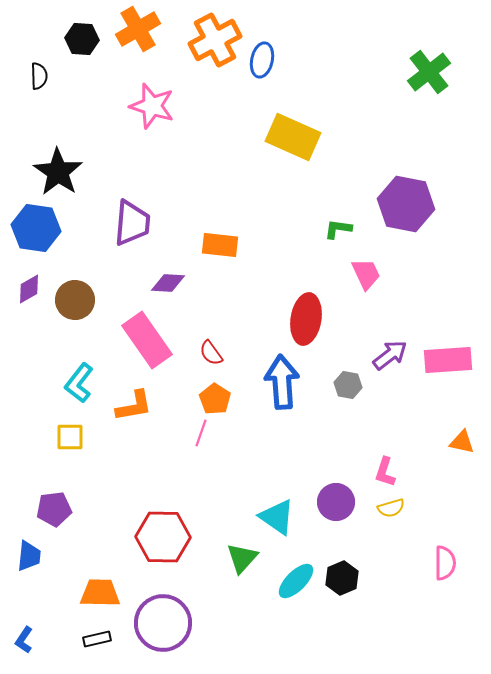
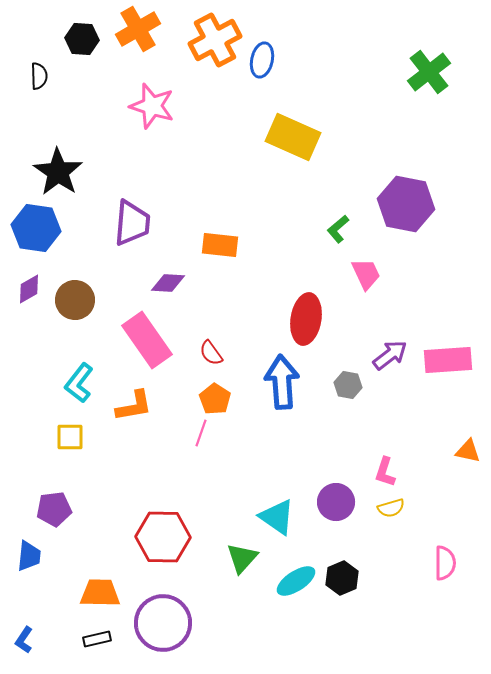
green L-shape at (338, 229): rotated 48 degrees counterclockwise
orange triangle at (462, 442): moved 6 px right, 9 px down
cyan ellipse at (296, 581): rotated 12 degrees clockwise
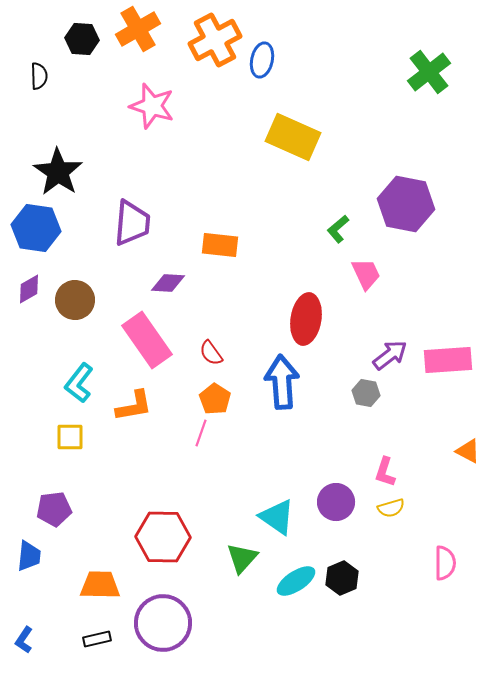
gray hexagon at (348, 385): moved 18 px right, 8 px down
orange triangle at (468, 451): rotated 16 degrees clockwise
orange trapezoid at (100, 593): moved 8 px up
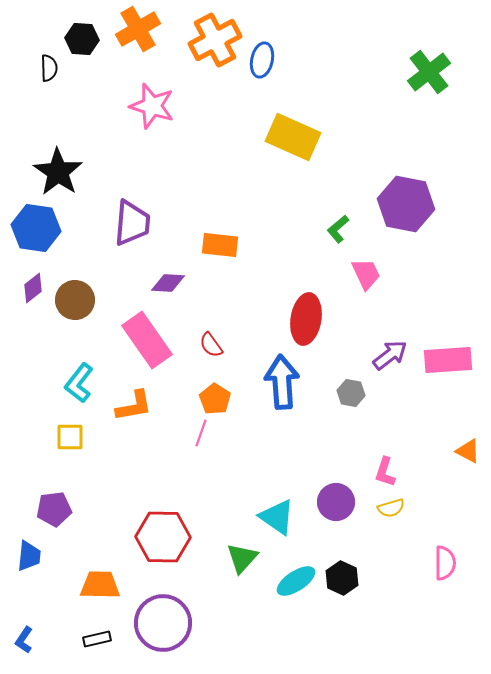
black semicircle at (39, 76): moved 10 px right, 8 px up
purple diamond at (29, 289): moved 4 px right, 1 px up; rotated 8 degrees counterclockwise
red semicircle at (211, 353): moved 8 px up
gray hexagon at (366, 393): moved 15 px left
black hexagon at (342, 578): rotated 12 degrees counterclockwise
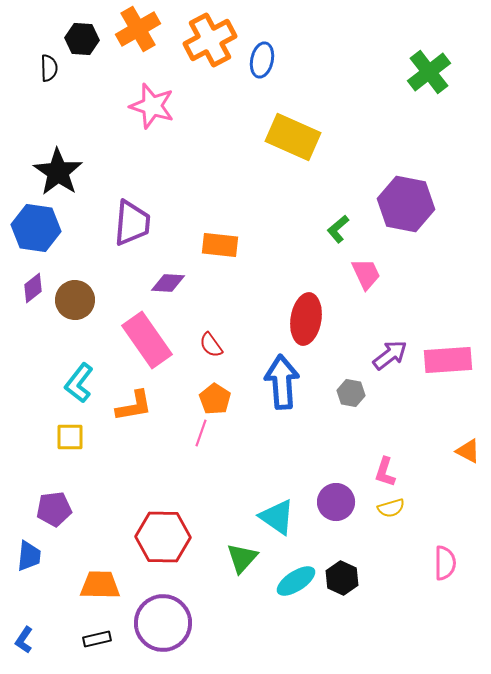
orange cross at (215, 40): moved 5 px left
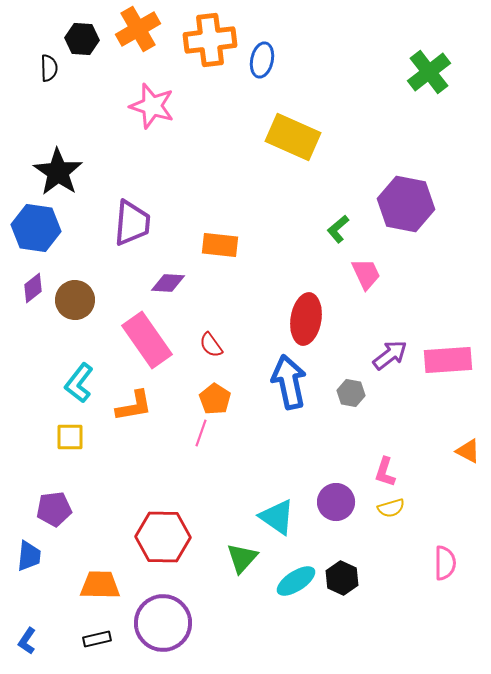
orange cross at (210, 40): rotated 21 degrees clockwise
blue arrow at (282, 382): moved 7 px right; rotated 8 degrees counterclockwise
blue L-shape at (24, 640): moved 3 px right, 1 px down
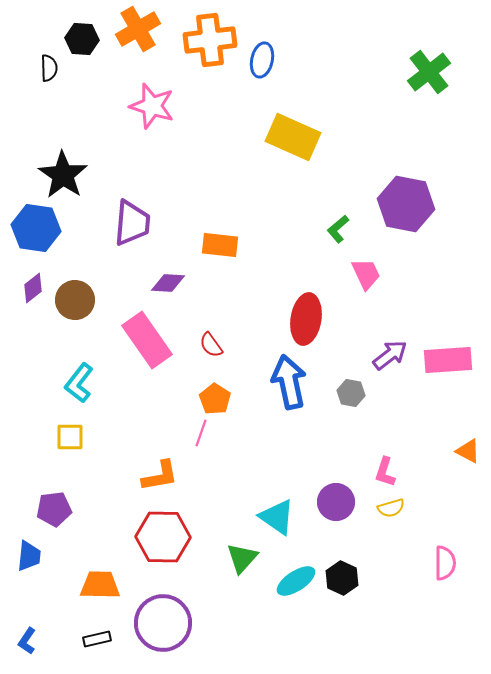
black star at (58, 172): moved 5 px right, 3 px down
orange L-shape at (134, 406): moved 26 px right, 70 px down
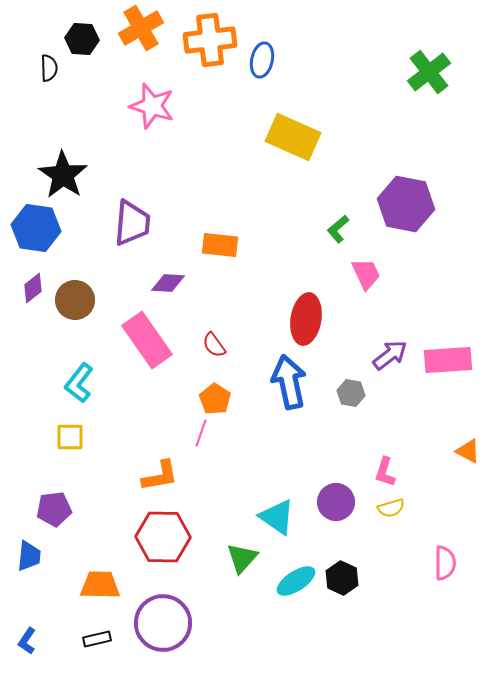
orange cross at (138, 29): moved 3 px right, 1 px up
red semicircle at (211, 345): moved 3 px right
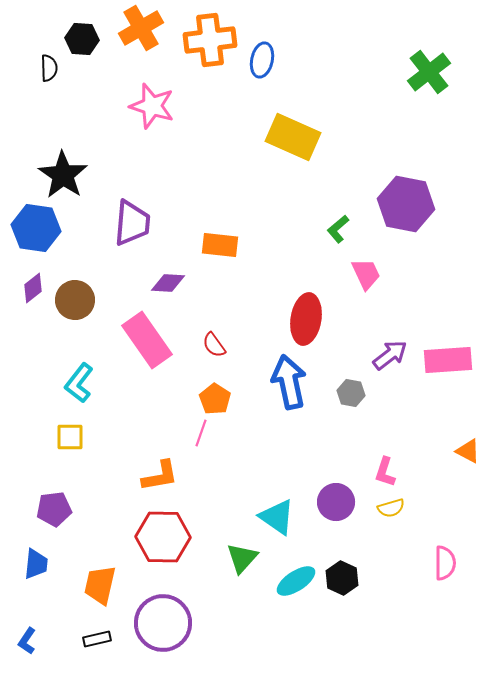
blue trapezoid at (29, 556): moved 7 px right, 8 px down
orange trapezoid at (100, 585): rotated 78 degrees counterclockwise
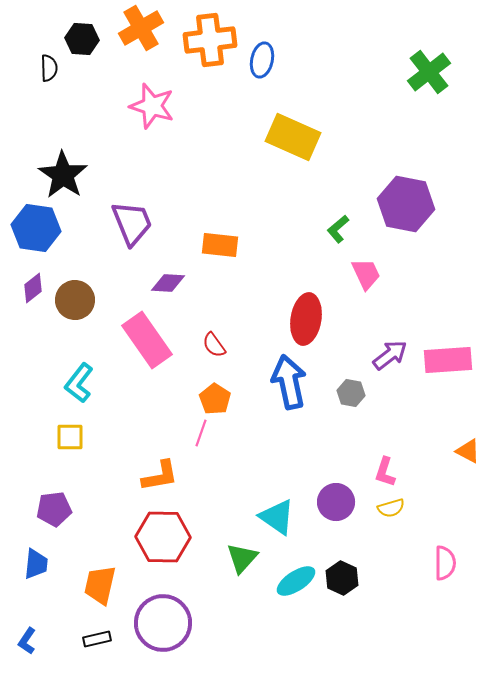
purple trapezoid at (132, 223): rotated 27 degrees counterclockwise
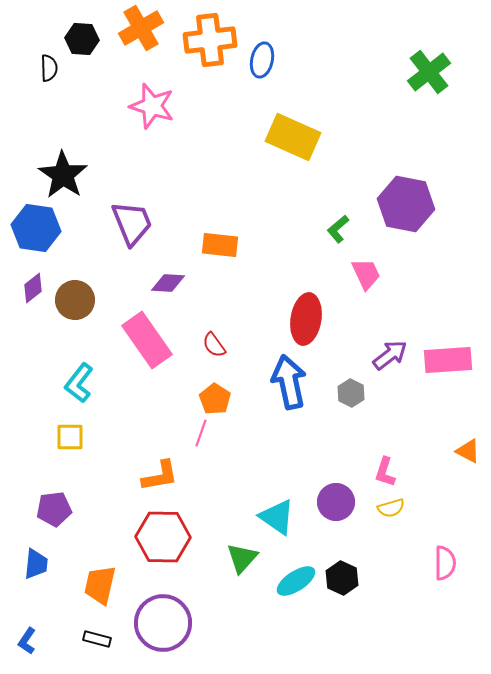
gray hexagon at (351, 393): rotated 16 degrees clockwise
black rectangle at (97, 639): rotated 28 degrees clockwise
